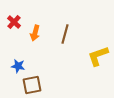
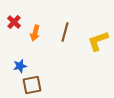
brown line: moved 2 px up
yellow L-shape: moved 15 px up
blue star: moved 2 px right; rotated 24 degrees counterclockwise
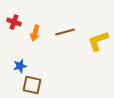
red cross: rotated 24 degrees counterclockwise
brown line: rotated 60 degrees clockwise
brown square: rotated 24 degrees clockwise
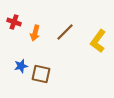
brown line: rotated 30 degrees counterclockwise
yellow L-shape: rotated 35 degrees counterclockwise
blue star: moved 1 px right
brown square: moved 9 px right, 11 px up
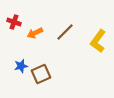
orange arrow: rotated 49 degrees clockwise
brown square: rotated 36 degrees counterclockwise
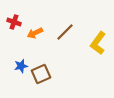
yellow L-shape: moved 2 px down
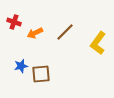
brown square: rotated 18 degrees clockwise
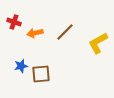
orange arrow: rotated 14 degrees clockwise
yellow L-shape: rotated 25 degrees clockwise
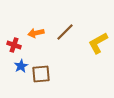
red cross: moved 23 px down
orange arrow: moved 1 px right
blue star: rotated 16 degrees counterclockwise
